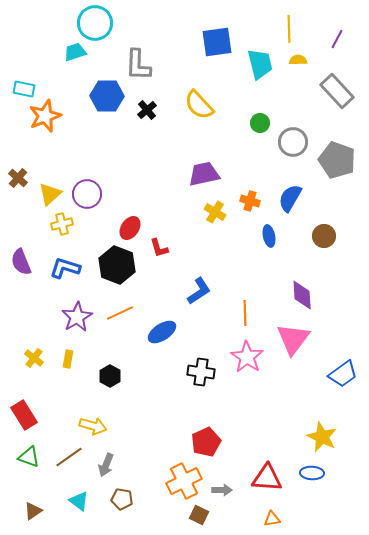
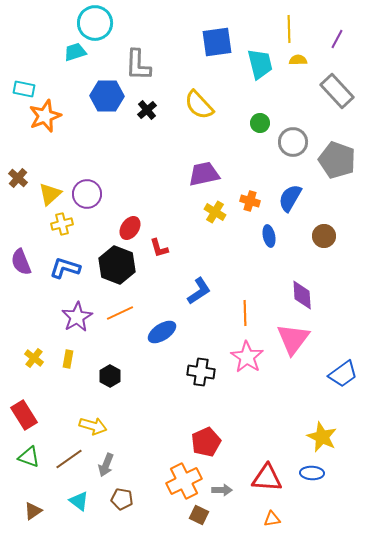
brown line at (69, 457): moved 2 px down
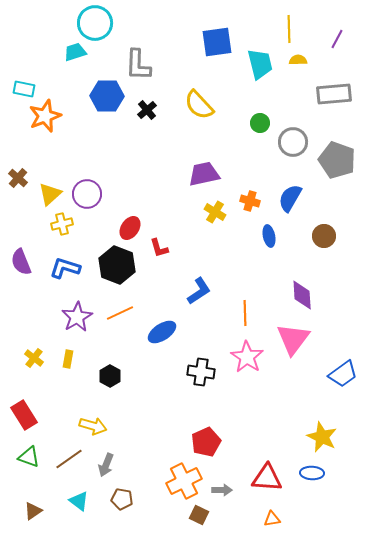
gray rectangle at (337, 91): moved 3 px left, 3 px down; rotated 52 degrees counterclockwise
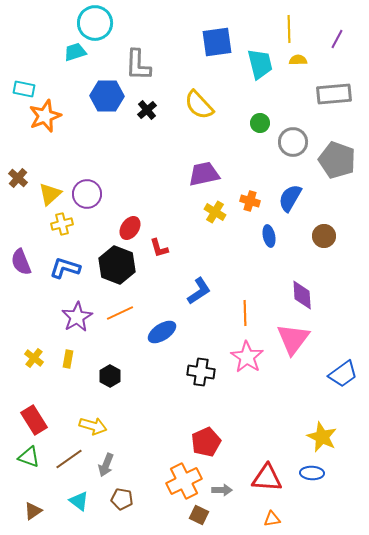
red rectangle at (24, 415): moved 10 px right, 5 px down
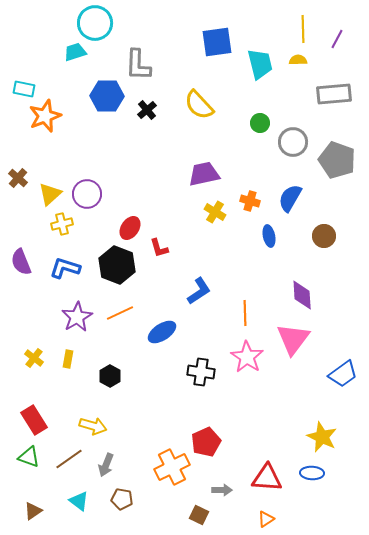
yellow line at (289, 29): moved 14 px right
orange cross at (184, 481): moved 12 px left, 14 px up
orange triangle at (272, 519): moved 6 px left; rotated 24 degrees counterclockwise
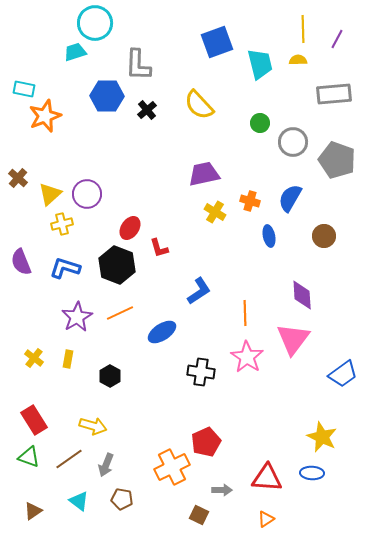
blue square at (217, 42): rotated 12 degrees counterclockwise
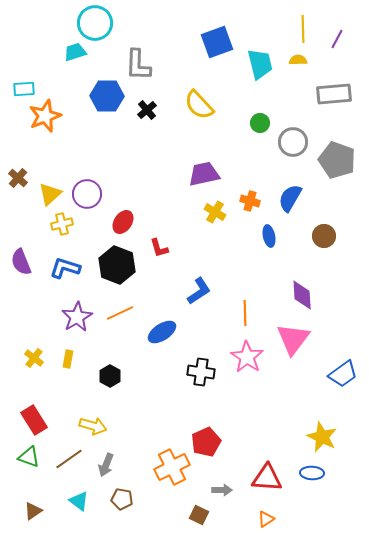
cyan rectangle at (24, 89): rotated 15 degrees counterclockwise
red ellipse at (130, 228): moved 7 px left, 6 px up
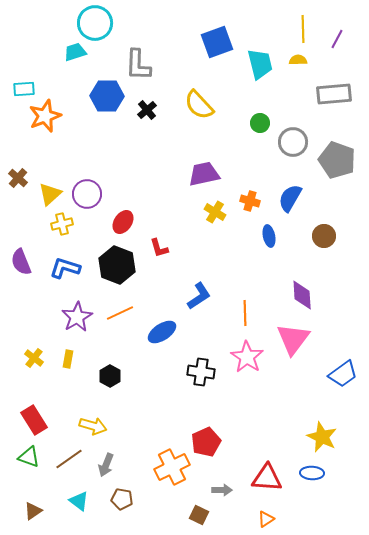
blue L-shape at (199, 291): moved 5 px down
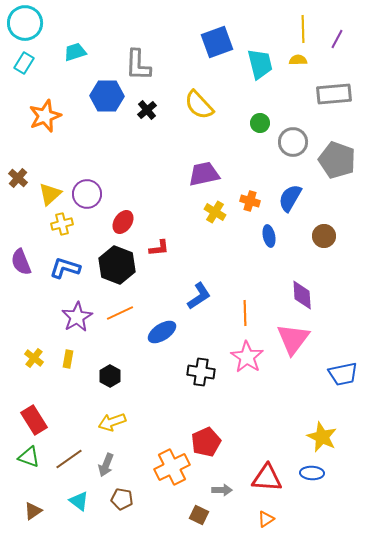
cyan circle at (95, 23): moved 70 px left
cyan rectangle at (24, 89): moved 26 px up; rotated 55 degrees counterclockwise
red L-shape at (159, 248): rotated 80 degrees counterclockwise
blue trapezoid at (343, 374): rotated 24 degrees clockwise
yellow arrow at (93, 426): moved 19 px right, 4 px up; rotated 144 degrees clockwise
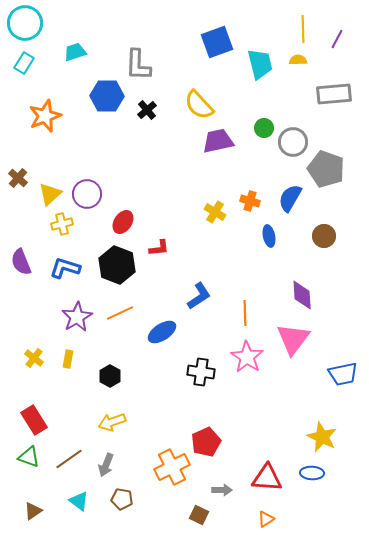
green circle at (260, 123): moved 4 px right, 5 px down
gray pentagon at (337, 160): moved 11 px left, 9 px down
purple trapezoid at (204, 174): moved 14 px right, 33 px up
